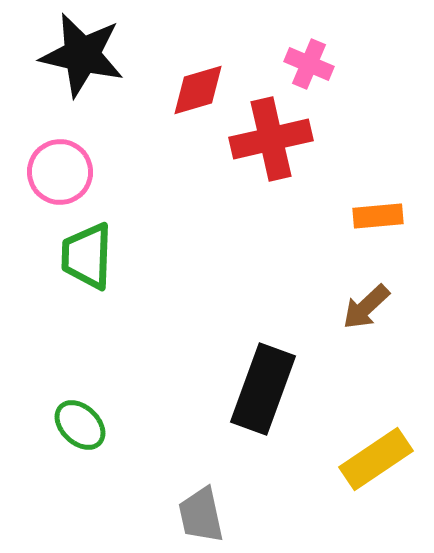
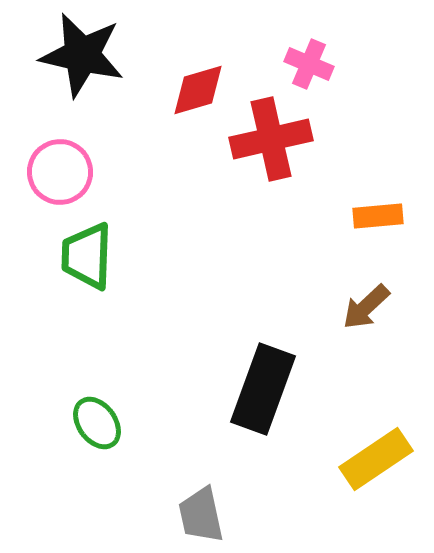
green ellipse: moved 17 px right, 2 px up; rotated 10 degrees clockwise
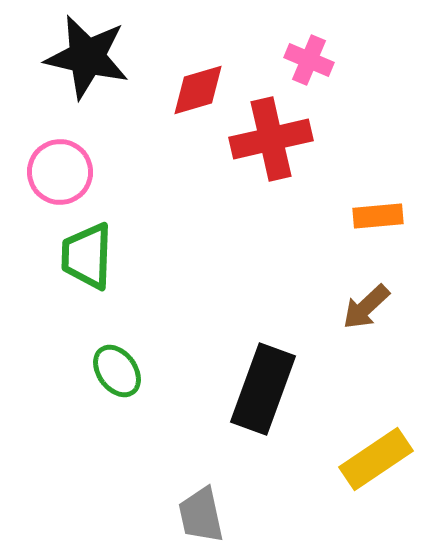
black star: moved 5 px right, 2 px down
pink cross: moved 4 px up
green ellipse: moved 20 px right, 52 px up
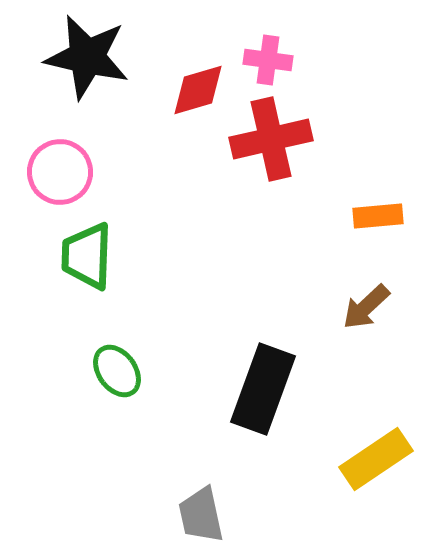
pink cross: moved 41 px left; rotated 15 degrees counterclockwise
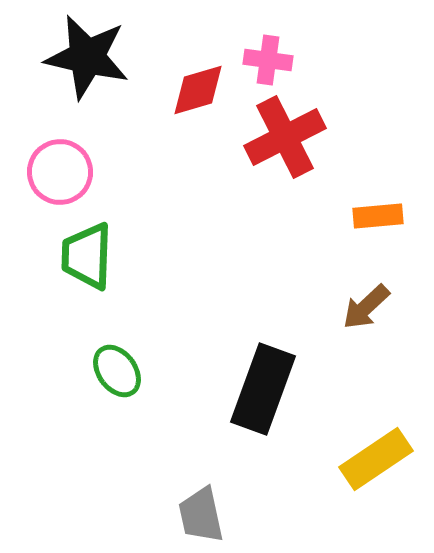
red cross: moved 14 px right, 2 px up; rotated 14 degrees counterclockwise
